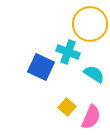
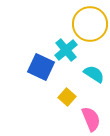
cyan cross: moved 2 px left, 2 px up; rotated 30 degrees clockwise
yellow square: moved 10 px up
pink semicircle: moved 2 px down; rotated 45 degrees counterclockwise
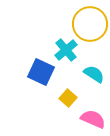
blue square: moved 5 px down
yellow square: moved 1 px right, 1 px down
pink semicircle: moved 2 px right; rotated 45 degrees counterclockwise
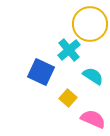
cyan cross: moved 3 px right
cyan semicircle: moved 1 px left, 2 px down
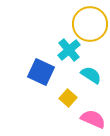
cyan semicircle: moved 2 px left, 1 px up
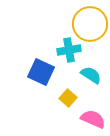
cyan cross: rotated 30 degrees clockwise
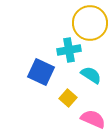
yellow circle: moved 1 px up
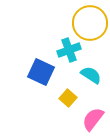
cyan cross: rotated 10 degrees counterclockwise
pink semicircle: rotated 75 degrees counterclockwise
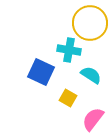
cyan cross: rotated 30 degrees clockwise
yellow square: rotated 12 degrees counterclockwise
